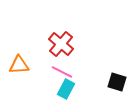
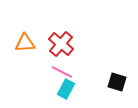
orange triangle: moved 6 px right, 22 px up
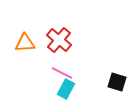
red cross: moved 2 px left, 4 px up
pink line: moved 1 px down
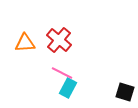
black square: moved 8 px right, 10 px down
cyan rectangle: moved 2 px right, 1 px up
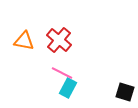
orange triangle: moved 1 px left, 2 px up; rotated 15 degrees clockwise
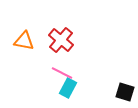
red cross: moved 2 px right
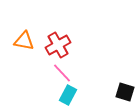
red cross: moved 3 px left, 5 px down; rotated 20 degrees clockwise
pink line: rotated 20 degrees clockwise
cyan rectangle: moved 7 px down
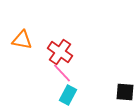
orange triangle: moved 2 px left, 1 px up
red cross: moved 2 px right, 7 px down; rotated 25 degrees counterclockwise
black square: rotated 12 degrees counterclockwise
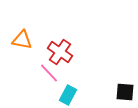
pink line: moved 13 px left
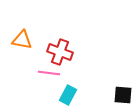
red cross: rotated 15 degrees counterclockwise
pink line: rotated 40 degrees counterclockwise
black square: moved 2 px left, 3 px down
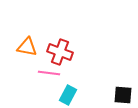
orange triangle: moved 5 px right, 7 px down
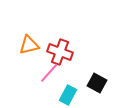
orange triangle: moved 2 px right, 2 px up; rotated 25 degrees counterclockwise
pink line: rotated 55 degrees counterclockwise
black square: moved 26 px left, 12 px up; rotated 24 degrees clockwise
